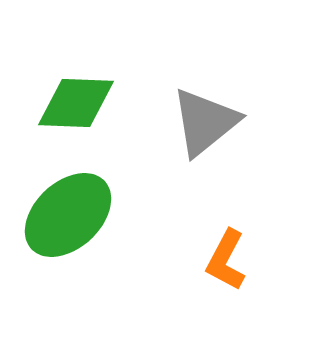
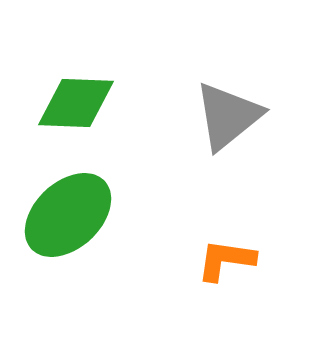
gray triangle: moved 23 px right, 6 px up
orange L-shape: rotated 70 degrees clockwise
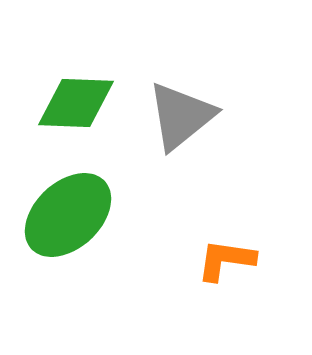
gray triangle: moved 47 px left
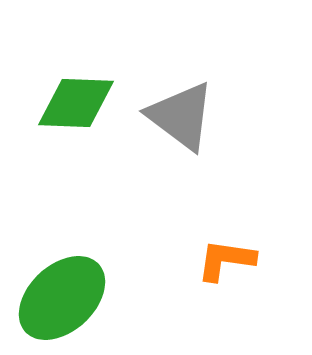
gray triangle: rotated 44 degrees counterclockwise
green ellipse: moved 6 px left, 83 px down
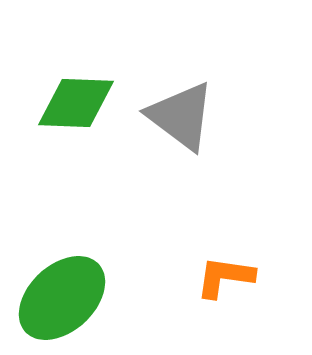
orange L-shape: moved 1 px left, 17 px down
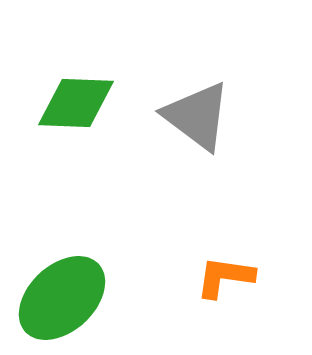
gray triangle: moved 16 px right
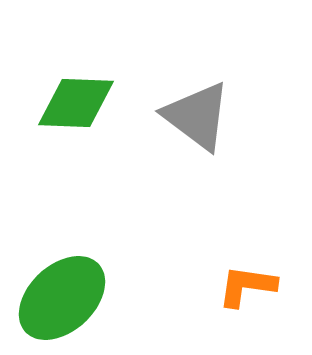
orange L-shape: moved 22 px right, 9 px down
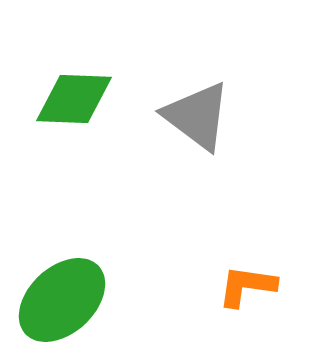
green diamond: moved 2 px left, 4 px up
green ellipse: moved 2 px down
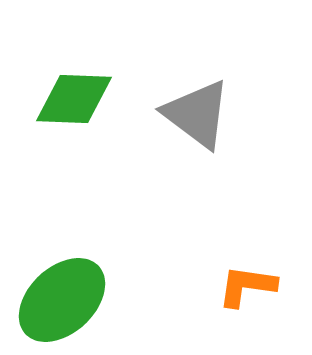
gray triangle: moved 2 px up
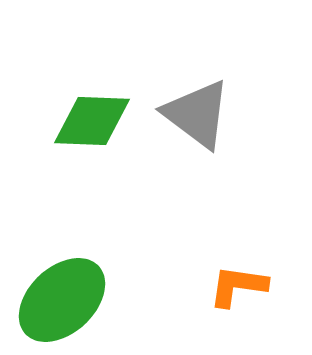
green diamond: moved 18 px right, 22 px down
orange L-shape: moved 9 px left
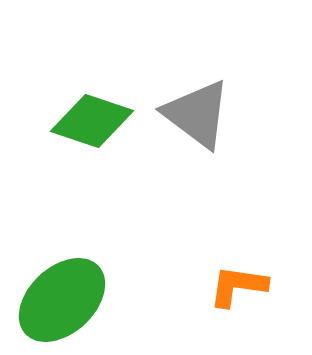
green diamond: rotated 16 degrees clockwise
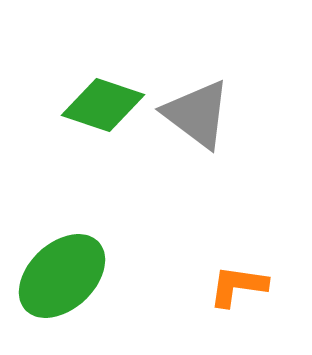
green diamond: moved 11 px right, 16 px up
green ellipse: moved 24 px up
